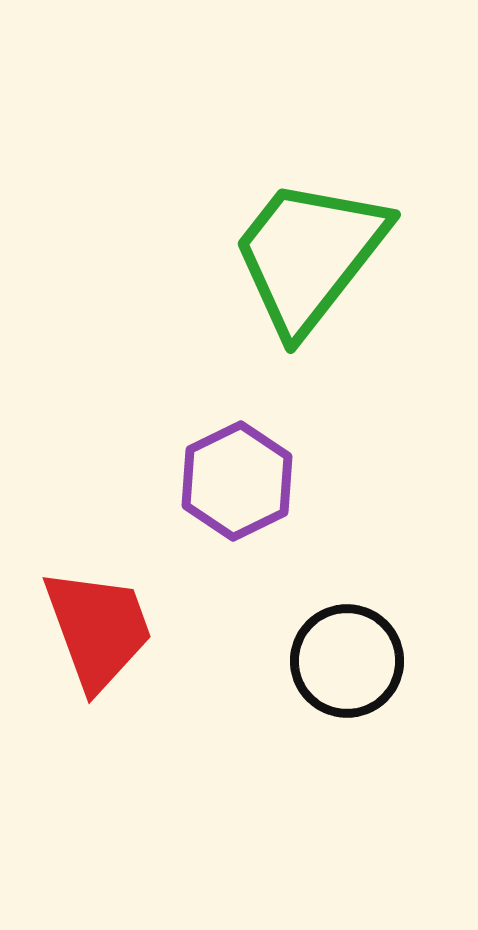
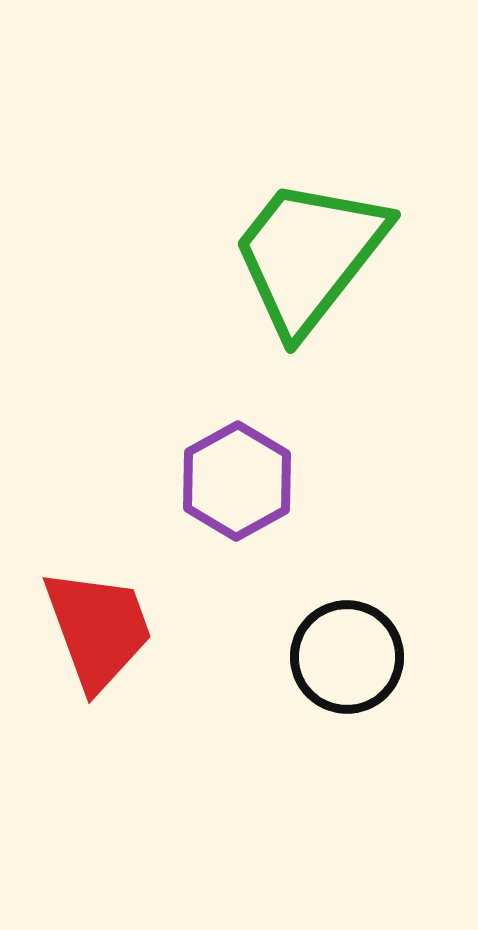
purple hexagon: rotated 3 degrees counterclockwise
black circle: moved 4 px up
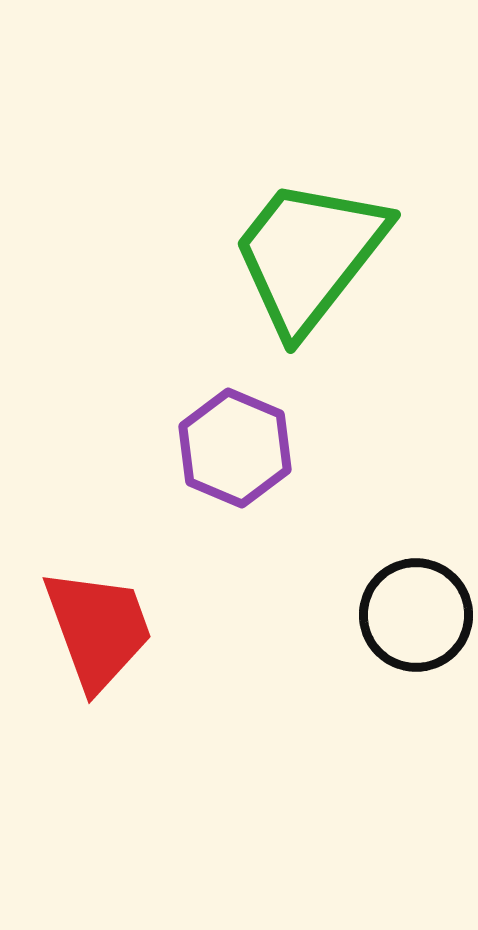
purple hexagon: moved 2 px left, 33 px up; rotated 8 degrees counterclockwise
black circle: moved 69 px right, 42 px up
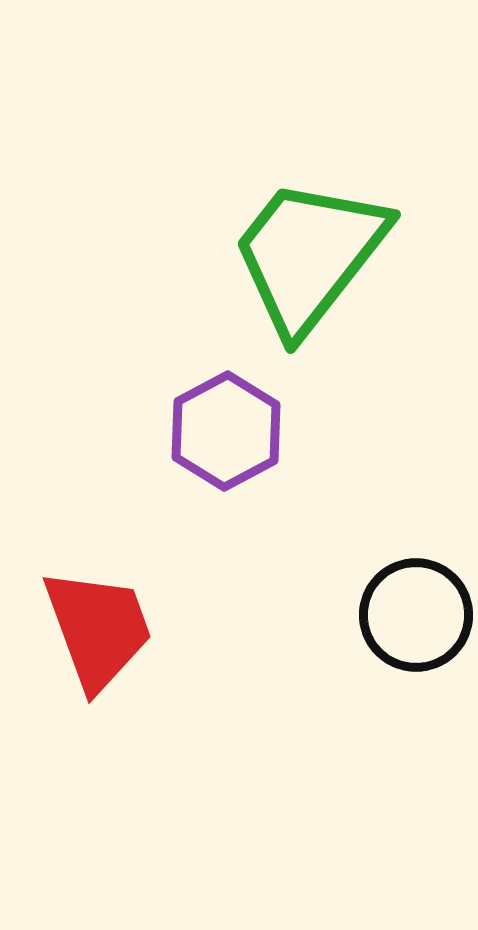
purple hexagon: moved 9 px left, 17 px up; rotated 9 degrees clockwise
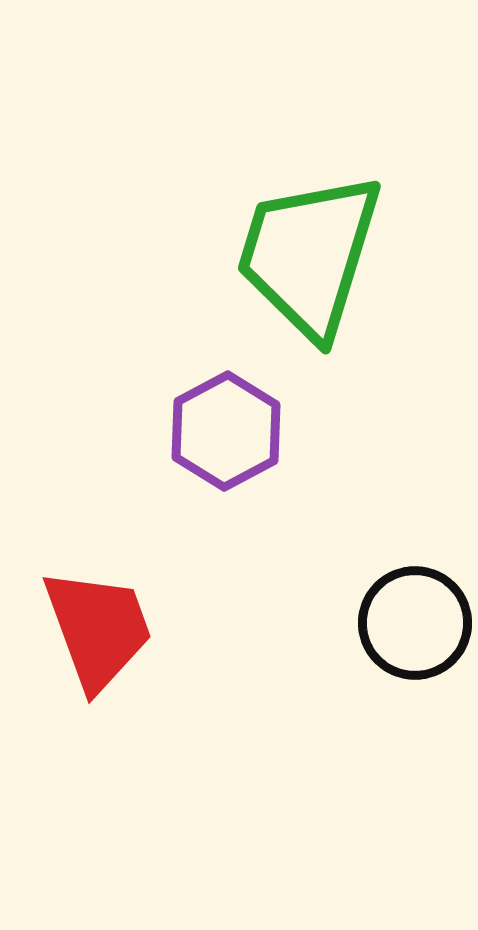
green trapezoid: rotated 21 degrees counterclockwise
black circle: moved 1 px left, 8 px down
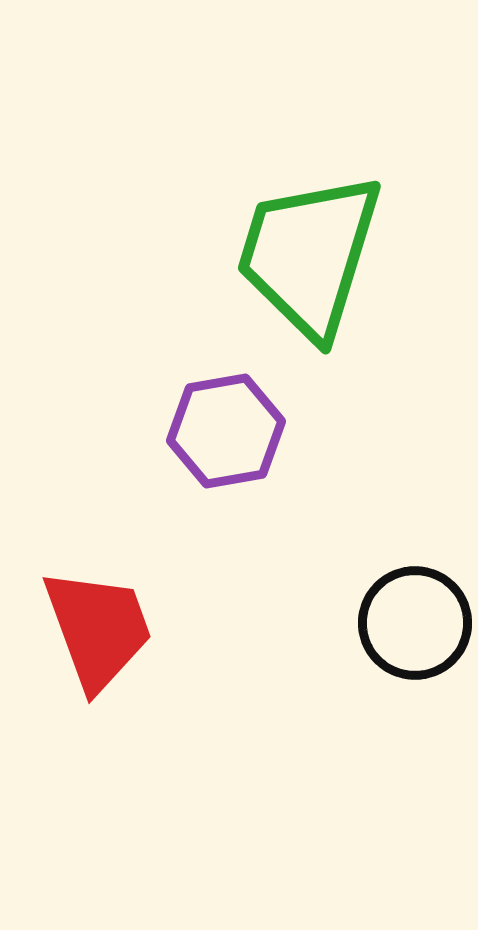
purple hexagon: rotated 18 degrees clockwise
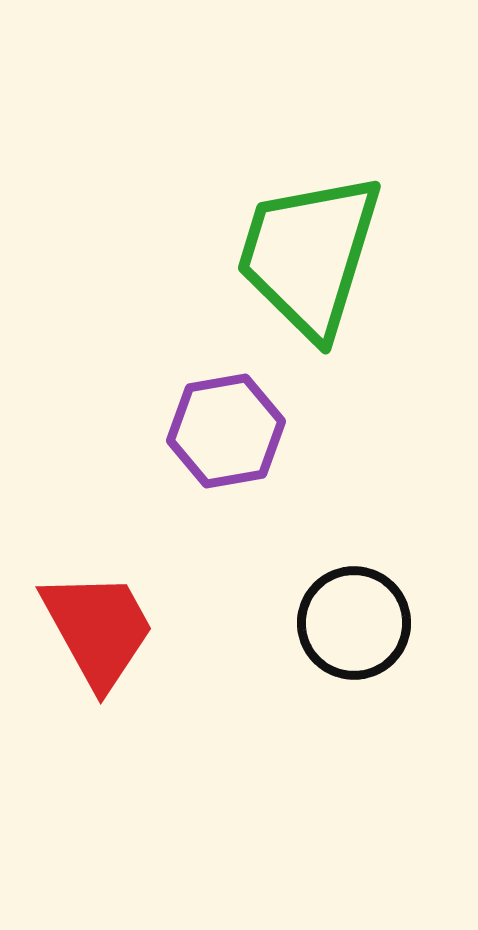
black circle: moved 61 px left
red trapezoid: rotated 9 degrees counterclockwise
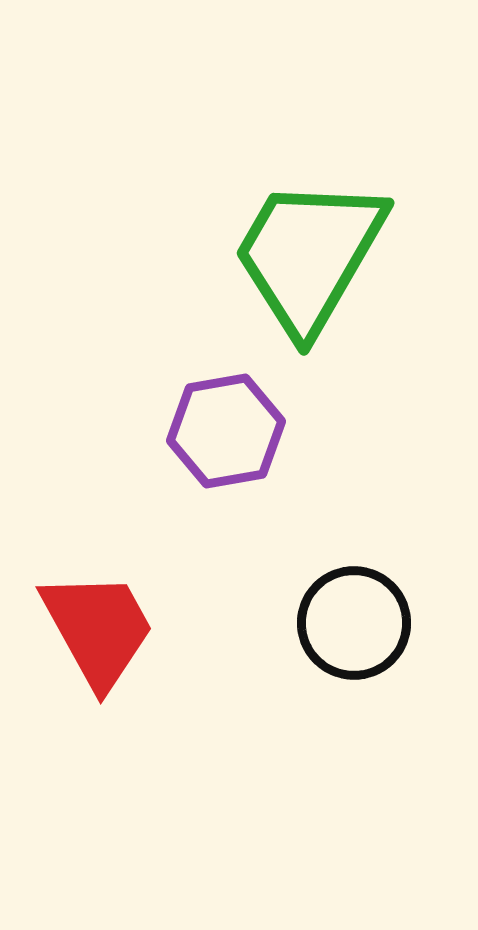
green trapezoid: rotated 13 degrees clockwise
